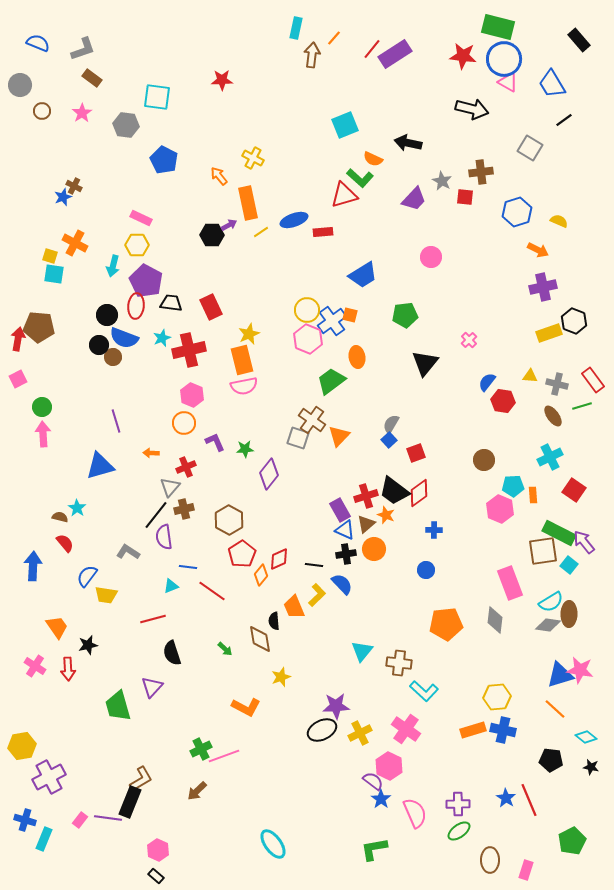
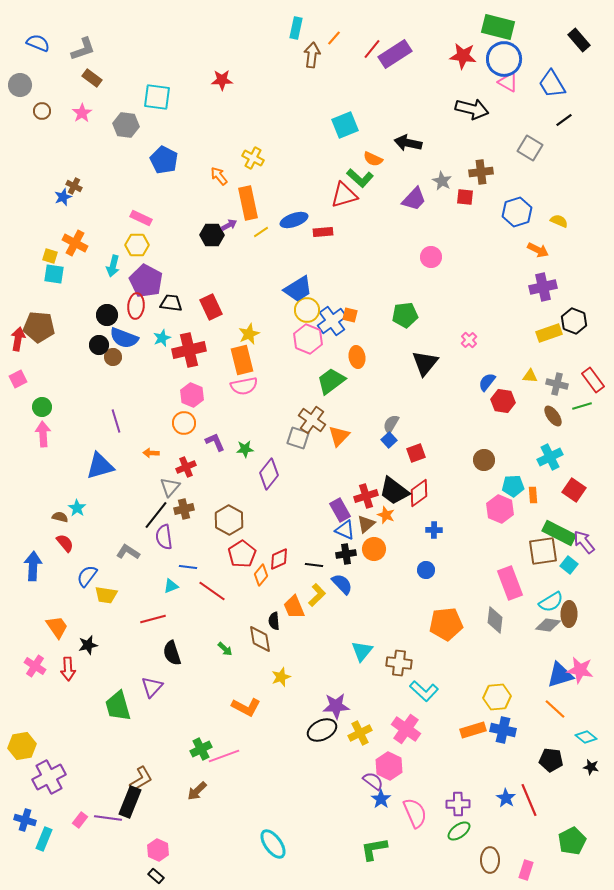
blue trapezoid at (363, 275): moved 65 px left, 14 px down
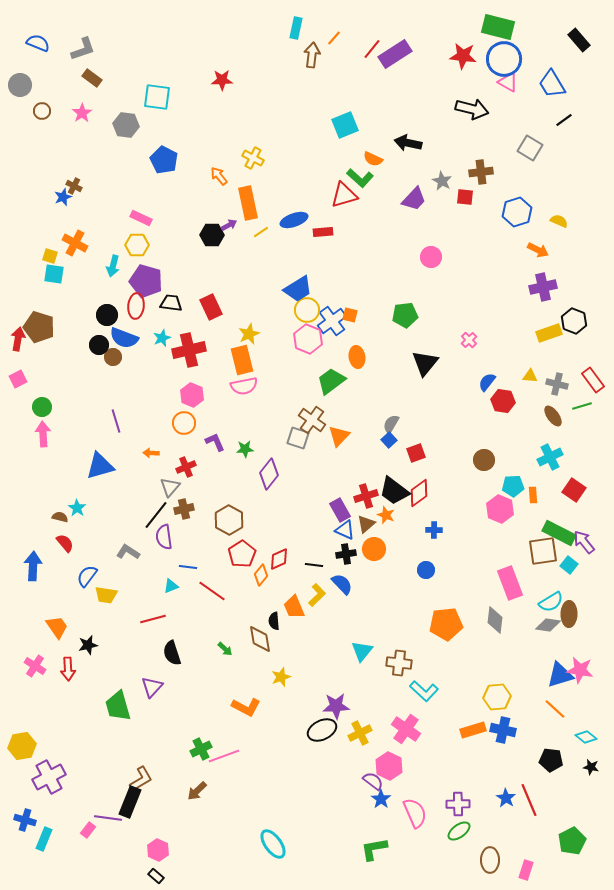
purple pentagon at (146, 281): rotated 12 degrees counterclockwise
brown pentagon at (39, 327): rotated 12 degrees clockwise
pink rectangle at (80, 820): moved 8 px right, 10 px down
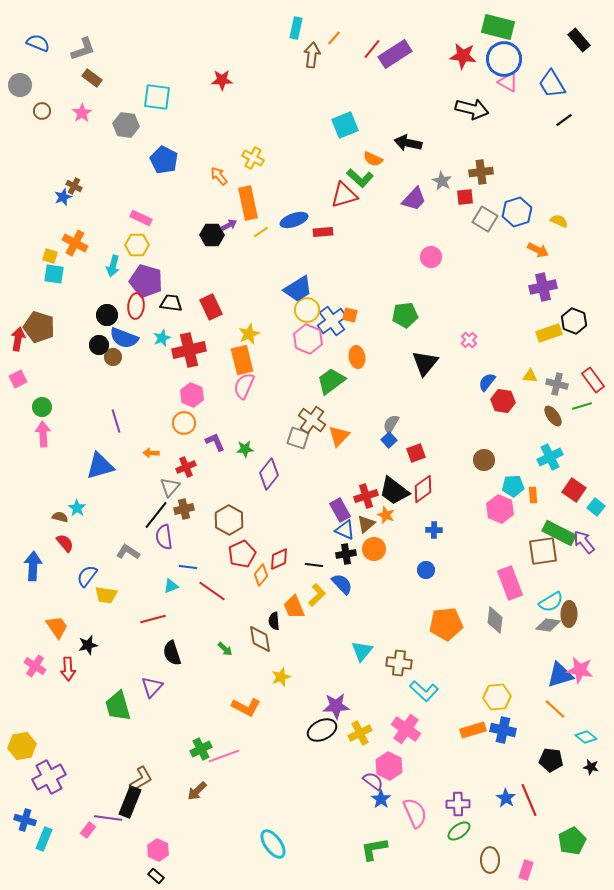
gray square at (530, 148): moved 45 px left, 71 px down
red square at (465, 197): rotated 12 degrees counterclockwise
pink semicircle at (244, 386): rotated 124 degrees clockwise
red diamond at (419, 493): moved 4 px right, 4 px up
red pentagon at (242, 554): rotated 8 degrees clockwise
cyan square at (569, 565): moved 27 px right, 58 px up
